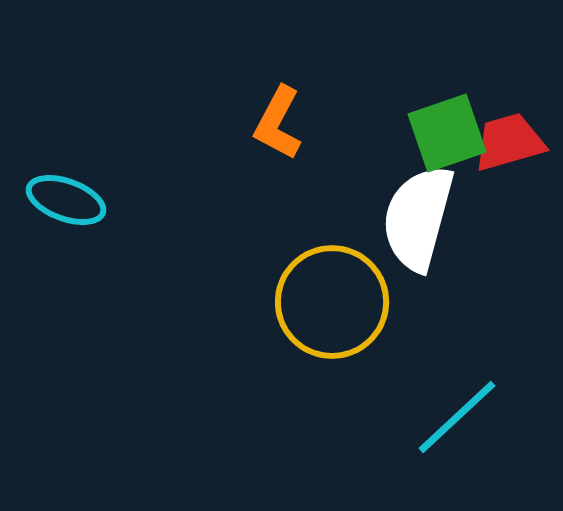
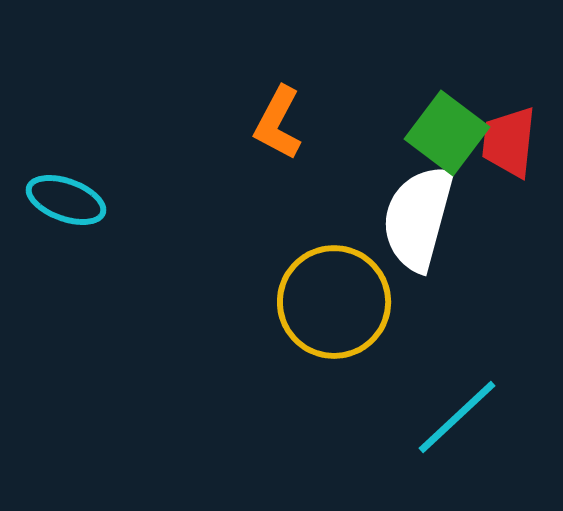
green square: rotated 34 degrees counterclockwise
red trapezoid: rotated 68 degrees counterclockwise
yellow circle: moved 2 px right
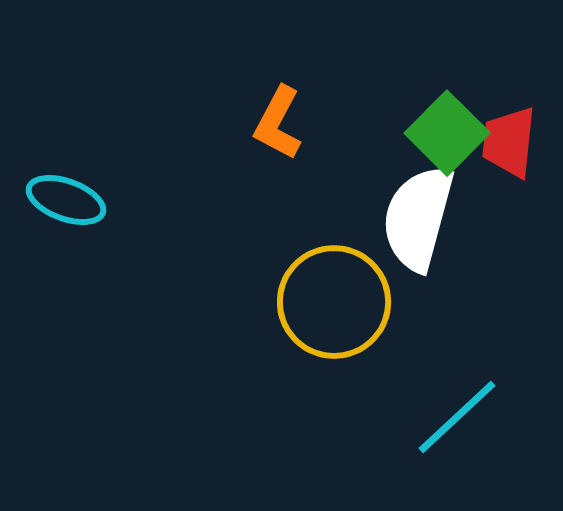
green square: rotated 8 degrees clockwise
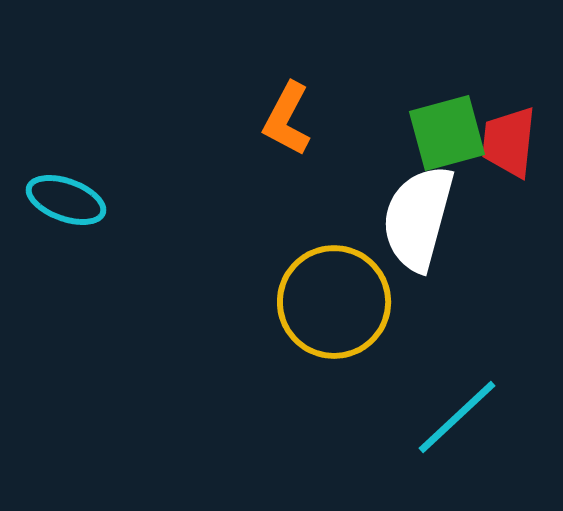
orange L-shape: moved 9 px right, 4 px up
green square: rotated 30 degrees clockwise
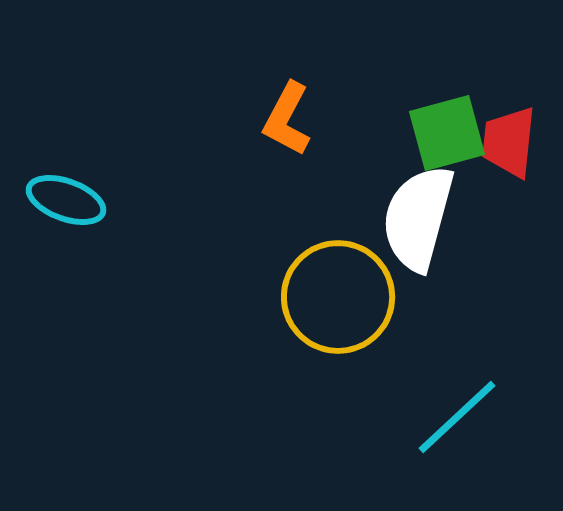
yellow circle: moved 4 px right, 5 px up
